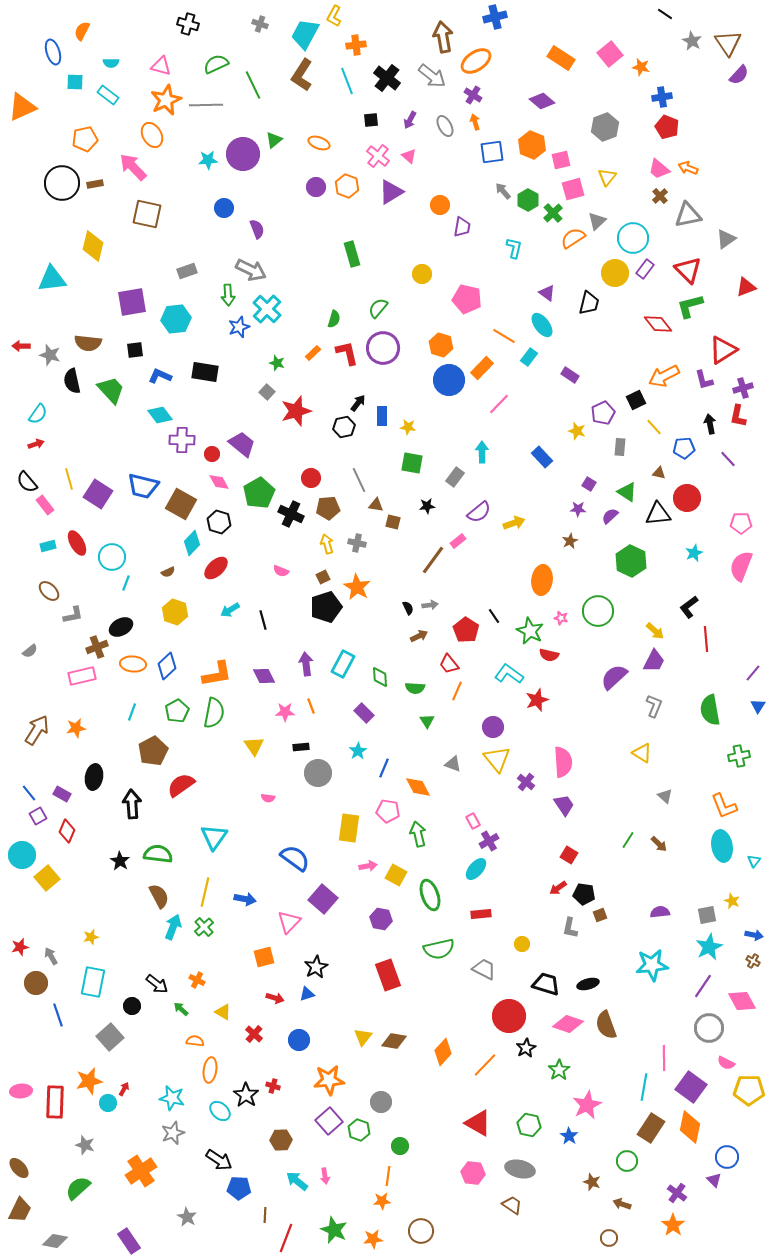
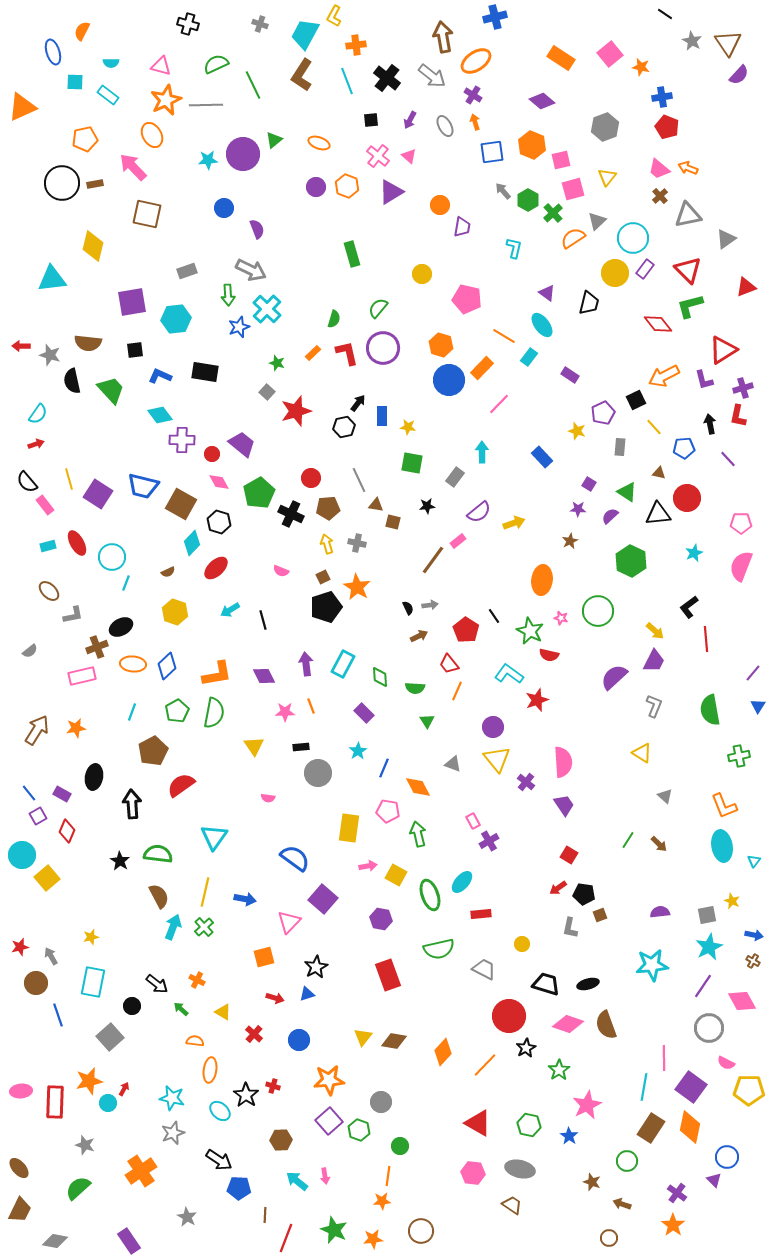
cyan ellipse at (476, 869): moved 14 px left, 13 px down
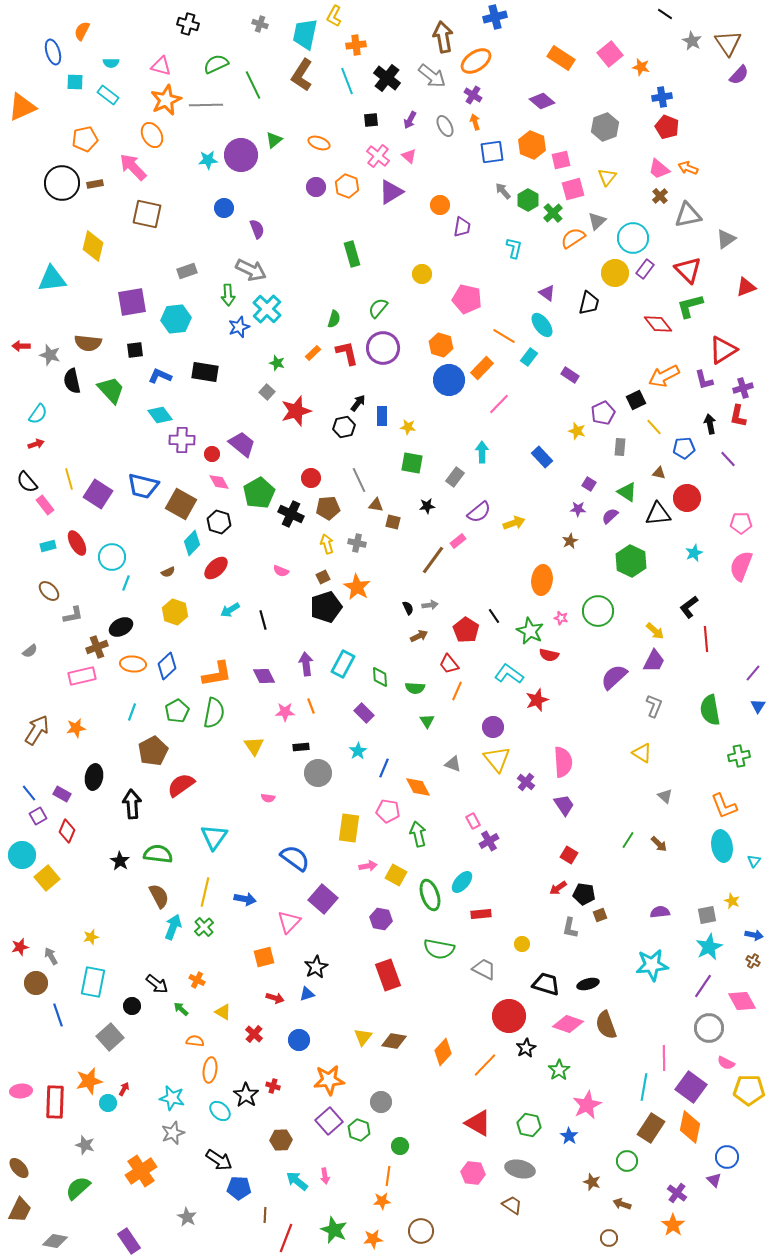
cyan trapezoid at (305, 34): rotated 16 degrees counterclockwise
purple circle at (243, 154): moved 2 px left, 1 px down
green semicircle at (439, 949): rotated 24 degrees clockwise
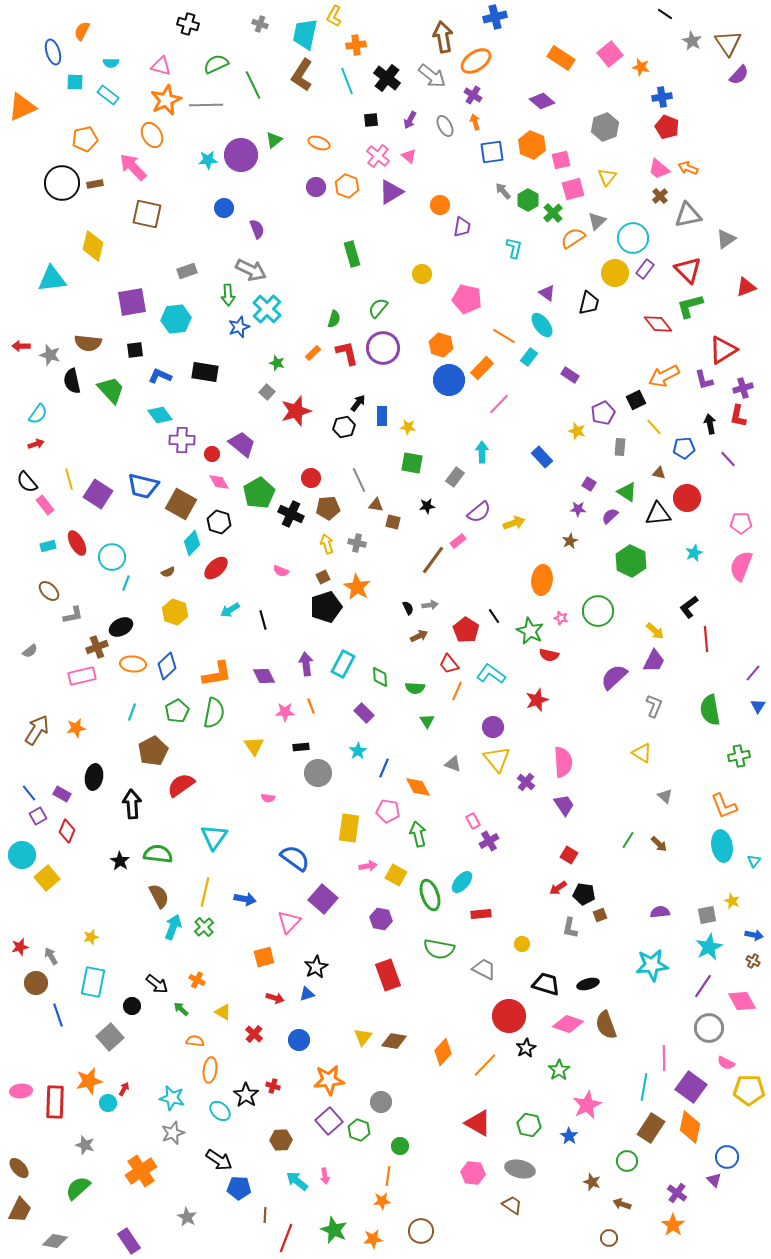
cyan L-shape at (509, 674): moved 18 px left
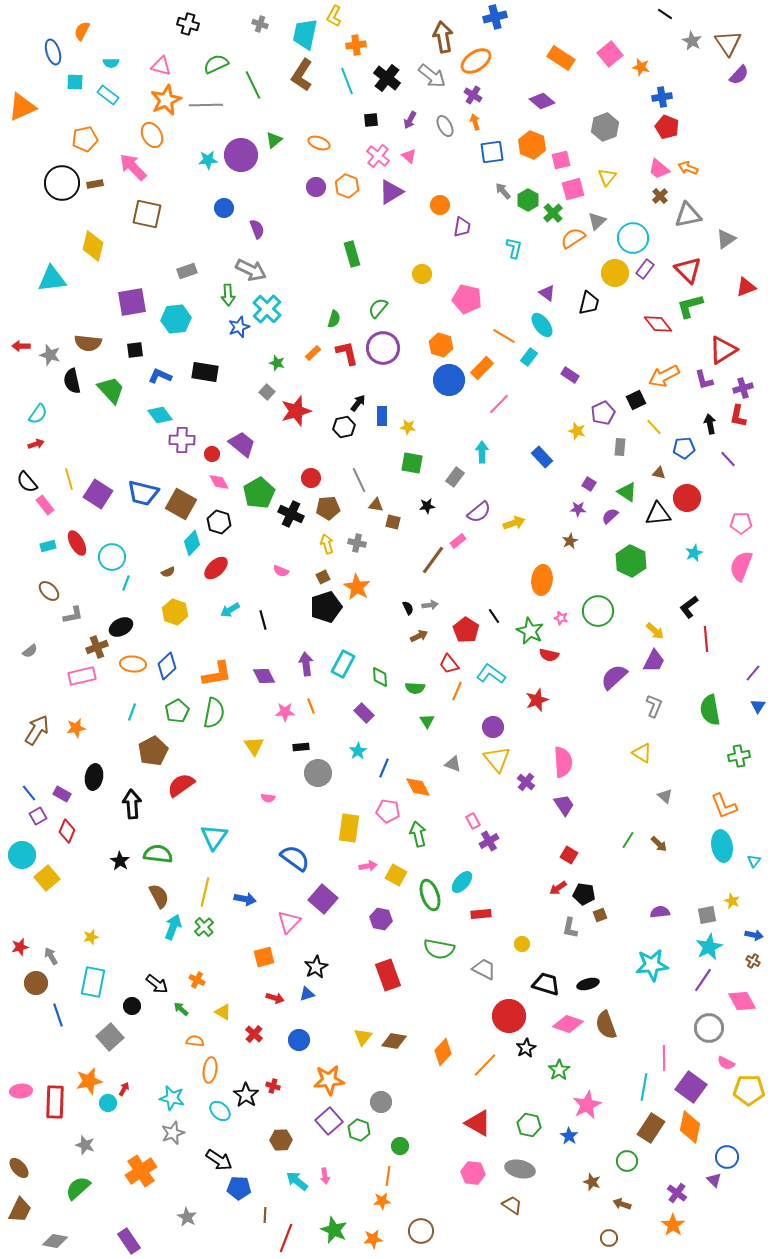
blue trapezoid at (143, 486): moved 7 px down
purple line at (703, 986): moved 6 px up
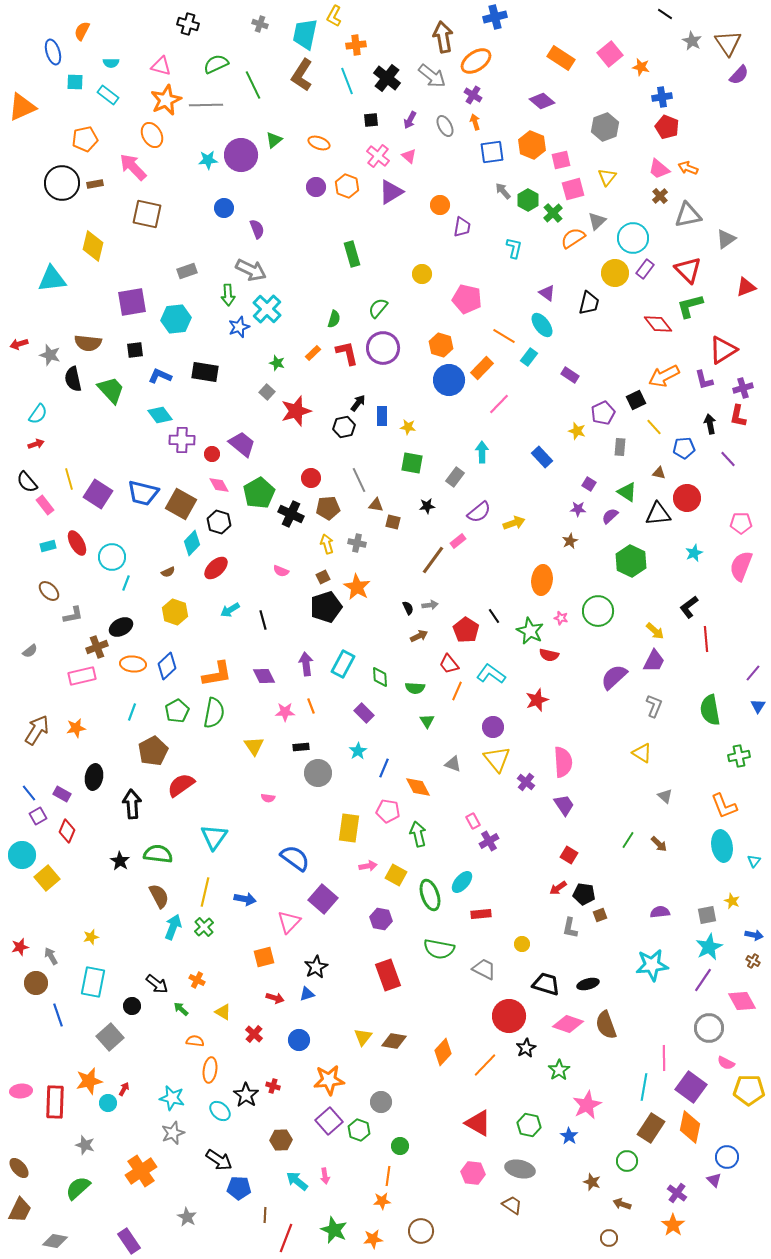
red arrow at (21, 346): moved 2 px left, 2 px up; rotated 18 degrees counterclockwise
black semicircle at (72, 381): moved 1 px right, 2 px up
pink diamond at (219, 482): moved 3 px down
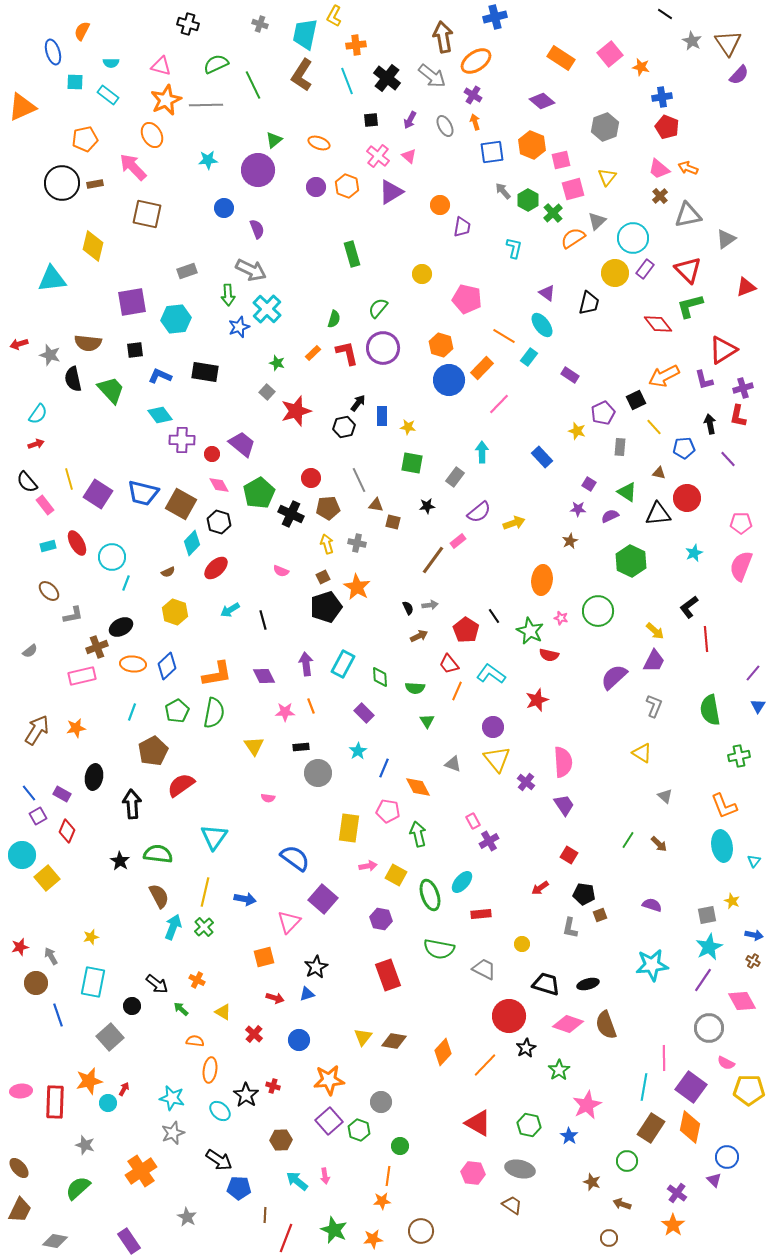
purple circle at (241, 155): moved 17 px right, 15 px down
purple semicircle at (610, 516): rotated 18 degrees clockwise
red arrow at (558, 888): moved 18 px left
purple semicircle at (660, 912): moved 8 px left, 7 px up; rotated 24 degrees clockwise
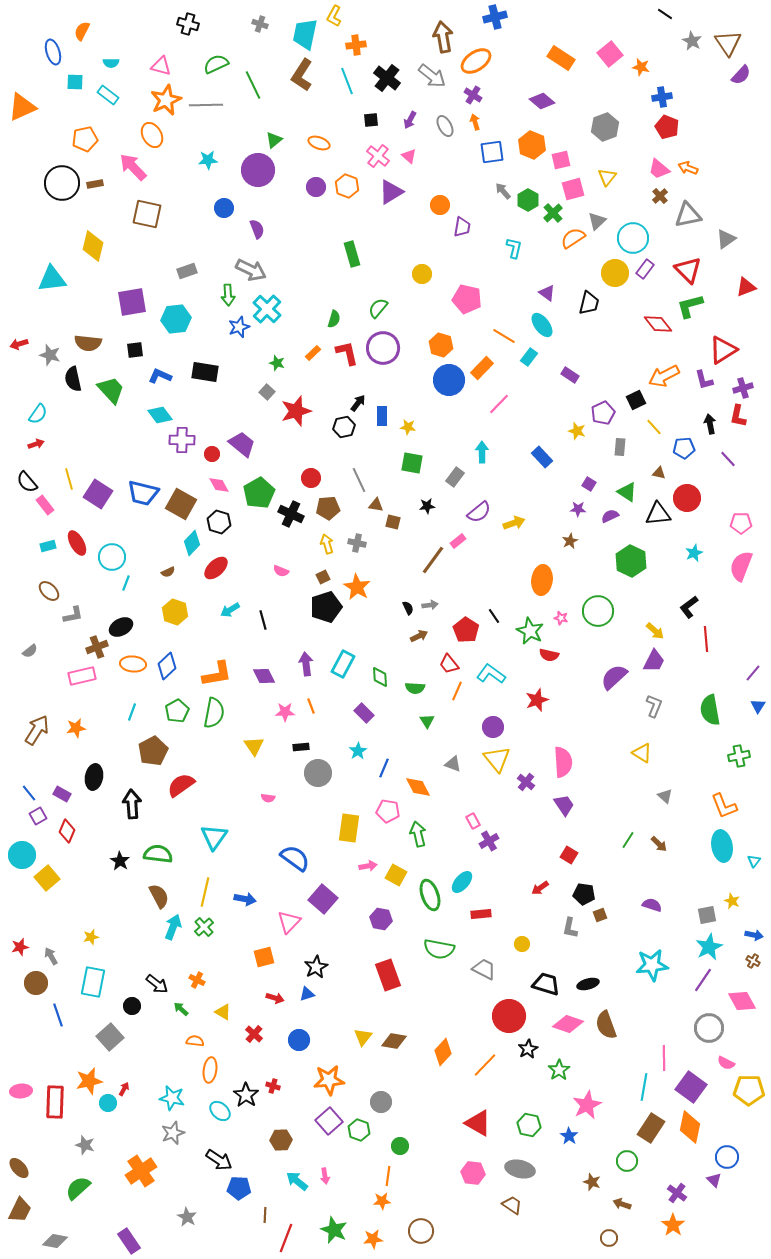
purple semicircle at (739, 75): moved 2 px right
black star at (526, 1048): moved 2 px right, 1 px down
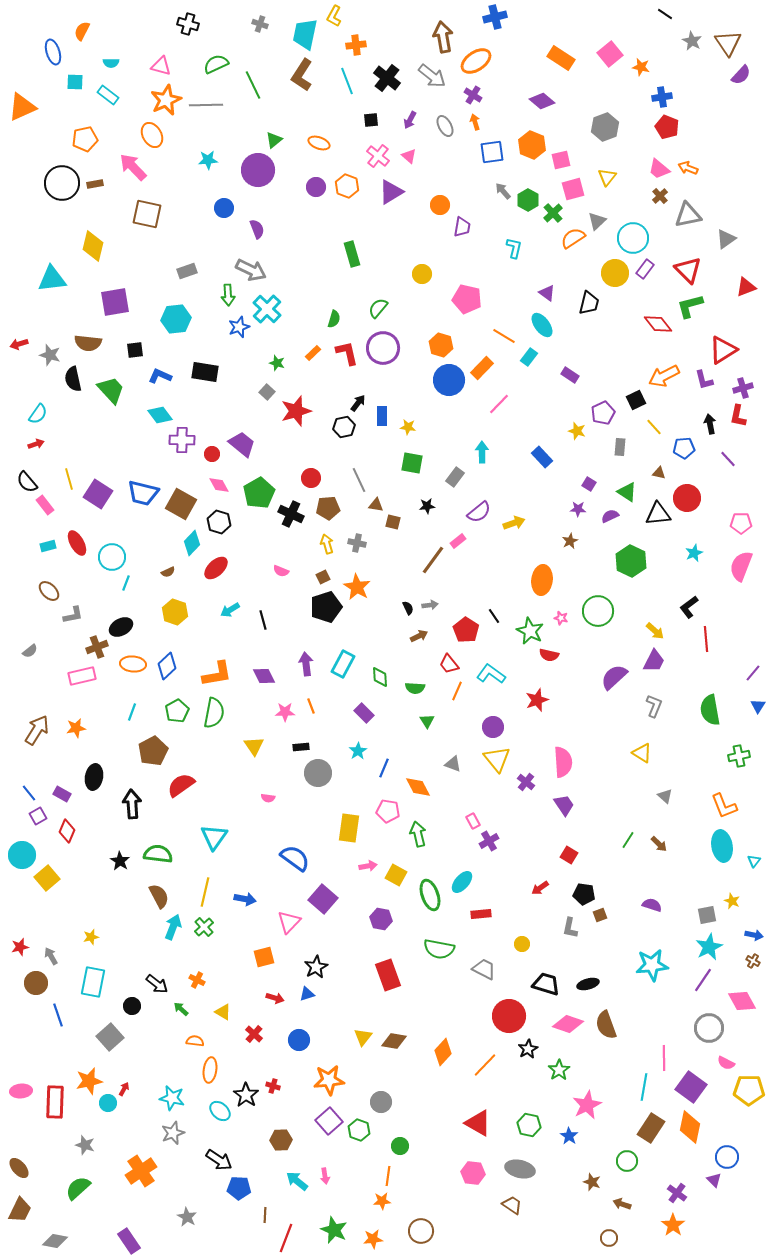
purple square at (132, 302): moved 17 px left
